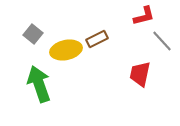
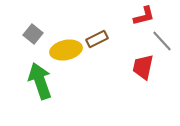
red trapezoid: moved 3 px right, 7 px up
green arrow: moved 1 px right, 3 px up
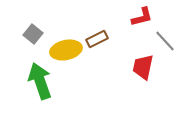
red L-shape: moved 2 px left, 1 px down
gray line: moved 3 px right
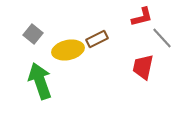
gray line: moved 3 px left, 3 px up
yellow ellipse: moved 2 px right
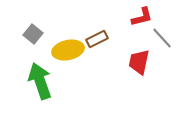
red trapezoid: moved 4 px left, 5 px up
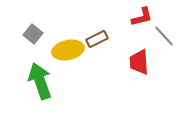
gray line: moved 2 px right, 2 px up
red trapezoid: rotated 16 degrees counterclockwise
